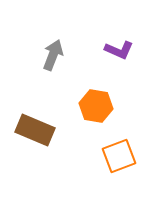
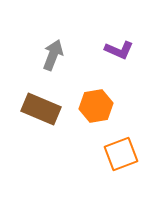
orange hexagon: rotated 20 degrees counterclockwise
brown rectangle: moved 6 px right, 21 px up
orange square: moved 2 px right, 2 px up
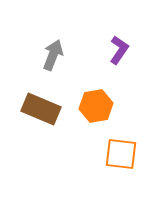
purple L-shape: rotated 80 degrees counterclockwise
orange square: rotated 28 degrees clockwise
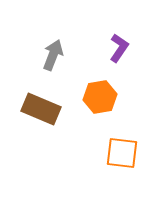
purple L-shape: moved 2 px up
orange hexagon: moved 4 px right, 9 px up
orange square: moved 1 px right, 1 px up
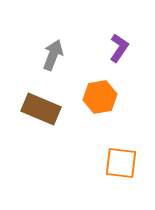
orange square: moved 1 px left, 10 px down
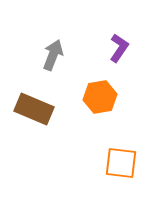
brown rectangle: moved 7 px left
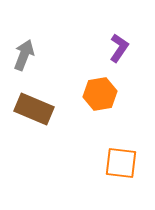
gray arrow: moved 29 px left
orange hexagon: moved 3 px up
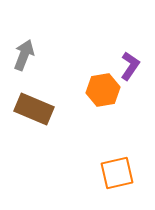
purple L-shape: moved 11 px right, 18 px down
orange hexagon: moved 3 px right, 4 px up
orange square: moved 4 px left, 10 px down; rotated 20 degrees counterclockwise
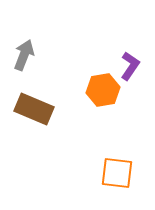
orange square: rotated 20 degrees clockwise
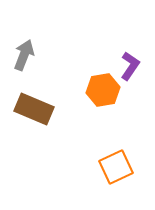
orange square: moved 1 px left, 6 px up; rotated 32 degrees counterclockwise
